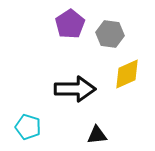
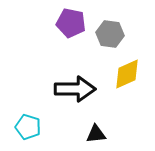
purple pentagon: moved 1 px right, 1 px up; rotated 28 degrees counterclockwise
black triangle: moved 1 px left, 1 px up
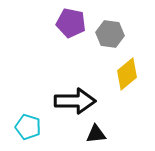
yellow diamond: rotated 16 degrees counterclockwise
black arrow: moved 12 px down
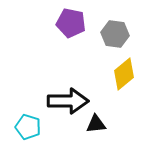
gray hexagon: moved 5 px right
yellow diamond: moved 3 px left
black arrow: moved 7 px left
black triangle: moved 10 px up
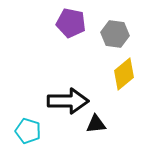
cyan pentagon: moved 4 px down
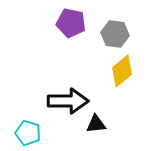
yellow diamond: moved 2 px left, 3 px up
cyan pentagon: moved 2 px down
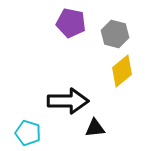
gray hexagon: rotated 8 degrees clockwise
black triangle: moved 1 px left, 4 px down
